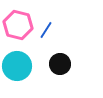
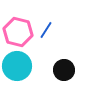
pink hexagon: moved 7 px down
black circle: moved 4 px right, 6 px down
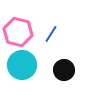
blue line: moved 5 px right, 4 px down
cyan circle: moved 5 px right, 1 px up
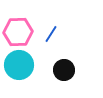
pink hexagon: rotated 16 degrees counterclockwise
cyan circle: moved 3 px left
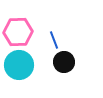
blue line: moved 3 px right, 6 px down; rotated 54 degrees counterclockwise
black circle: moved 8 px up
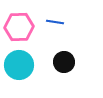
pink hexagon: moved 1 px right, 5 px up
blue line: moved 1 px right, 18 px up; rotated 60 degrees counterclockwise
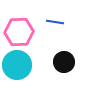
pink hexagon: moved 5 px down
cyan circle: moved 2 px left
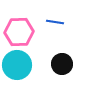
black circle: moved 2 px left, 2 px down
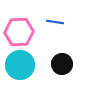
cyan circle: moved 3 px right
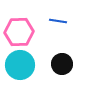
blue line: moved 3 px right, 1 px up
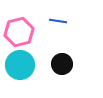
pink hexagon: rotated 12 degrees counterclockwise
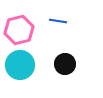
pink hexagon: moved 2 px up
black circle: moved 3 px right
